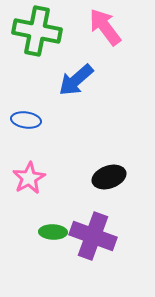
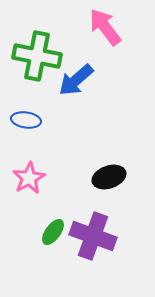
green cross: moved 25 px down
green ellipse: rotated 56 degrees counterclockwise
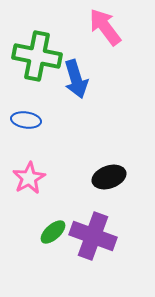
blue arrow: moved 1 px up; rotated 66 degrees counterclockwise
green ellipse: rotated 12 degrees clockwise
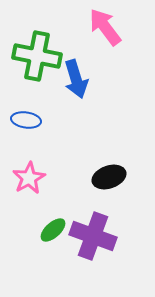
green ellipse: moved 2 px up
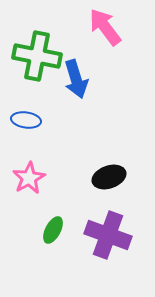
green ellipse: rotated 20 degrees counterclockwise
purple cross: moved 15 px right, 1 px up
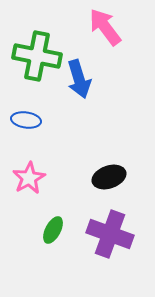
blue arrow: moved 3 px right
purple cross: moved 2 px right, 1 px up
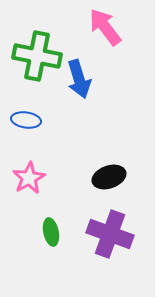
green ellipse: moved 2 px left, 2 px down; rotated 40 degrees counterclockwise
